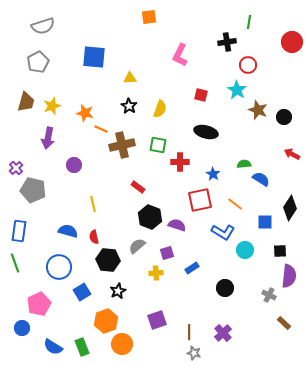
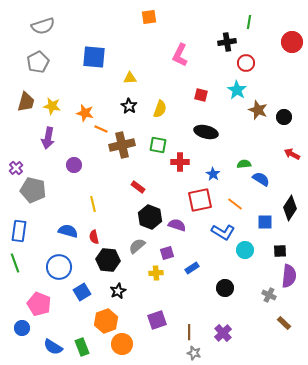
red circle at (248, 65): moved 2 px left, 2 px up
yellow star at (52, 106): rotated 30 degrees clockwise
pink pentagon at (39, 304): rotated 25 degrees counterclockwise
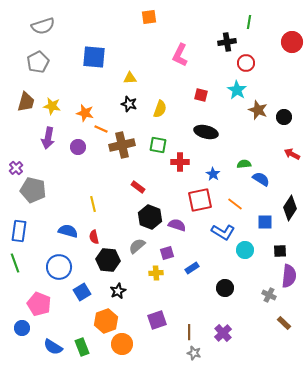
black star at (129, 106): moved 2 px up; rotated 14 degrees counterclockwise
purple circle at (74, 165): moved 4 px right, 18 px up
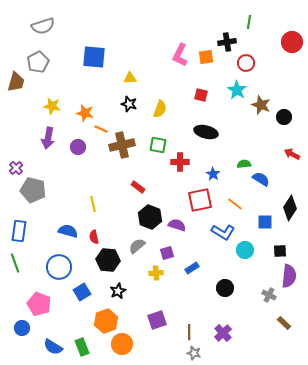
orange square at (149, 17): moved 57 px right, 40 px down
brown trapezoid at (26, 102): moved 10 px left, 20 px up
brown star at (258, 110): moved 3 px right, 5 px up
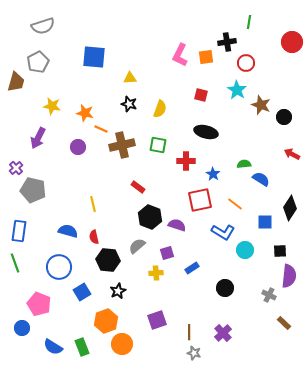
purple arrow at (48, 138): moved 10 px left; rotated 15 degrees clockwise
red cross at (180, 162): moved 6 px right, 1 px up
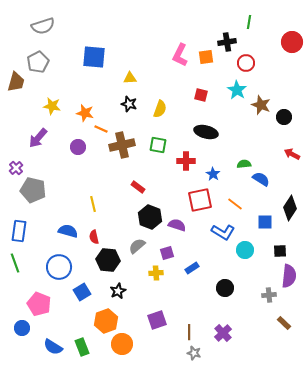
purple arrow at (38, 138): rotated 15 degrees clockwise
gray cross at (269, 295): rotated 32 degrees counterclockwise
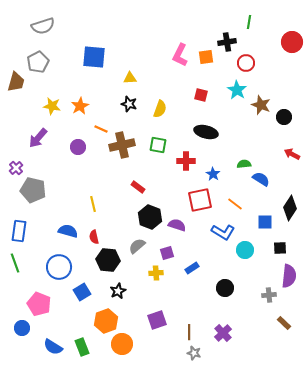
orange star at (85, 113): moved 5 px left, 7 px up; rotated 30 degrees clockwise
black square at (280, 251): moved 3 px up
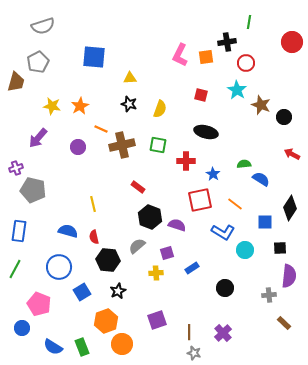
purple cross at (16, 168): rotated 24 degrees clockwise
green line at (15, 263): moved 6 px down; rotated 48 degrees clockwise
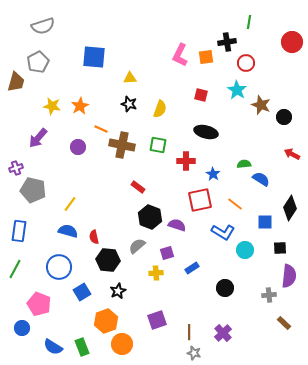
brown cross at (122, 145): rotated 25 degrees clockwise
yellow line at (93, 204): moved 23 px left; rotated 49 degrees clockwise
